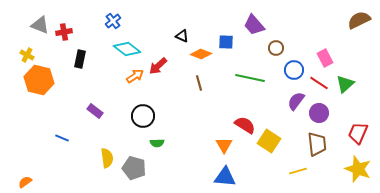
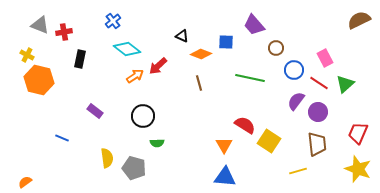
purple circle: moved 1 px left, 1 px up
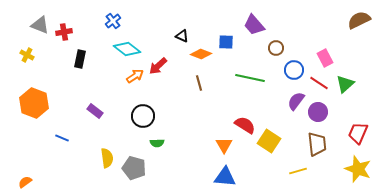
orange hexagon: moved 5 px left, 23 px down; rotated 8 degrees clockwise
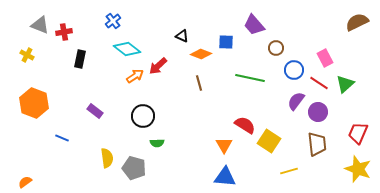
brown semicircle: moved 2 px left, 2 px down
yellow line: moved 9 px left
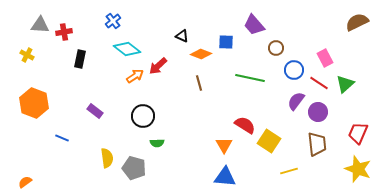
gray triangle: rotated 18 degrees counterclockwise
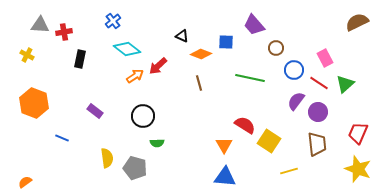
gray pentagon: moved 1 px right
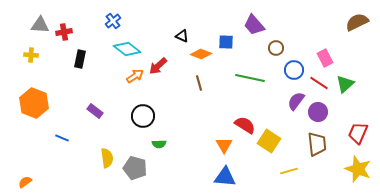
yellow cross: moved 4 px right; rotated 24 degrees counterclockwise
green semicircle: moved 2 px right, 1 px down
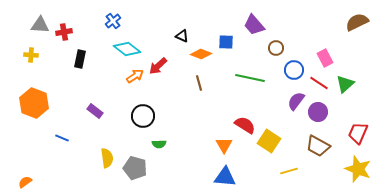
brown trapezoid: moved 1 px right, 2 px down; rotated 125 degrees clockwise
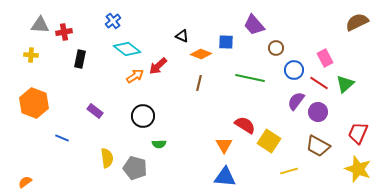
brown line: rotated 28 degrees clockwise
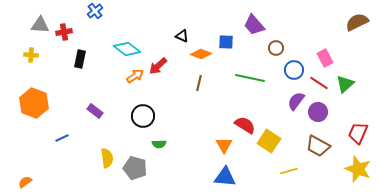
blue cross: moved 18 px left, 10 px up
blue line: rotated 48 degrees counterclockwise
